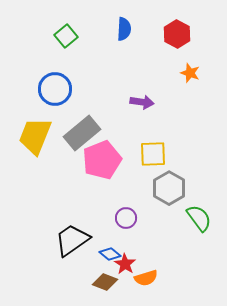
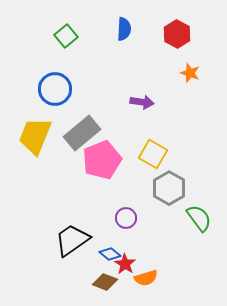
yellow square: rotated 32 degrees clockwise
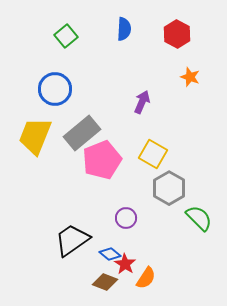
orange star: moved 4 px down
purple arrow: rotated 75 degrees counterclockwise
green semicircle: rotated 8 degrees counterclockwise
orange semicircle: rotated 40 degrees counterclockwise
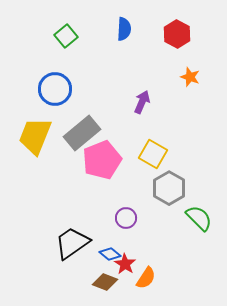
black trapezoid: moved 3 px down
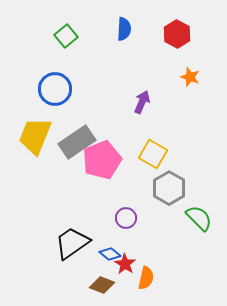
gray rectangle: moved 5 px left, 9 px down; rotated 6 degrees clockwise
orange semicircle: rotated 20 degrees counterclockwise
brown diamond: moved 3 px left, 3 px down
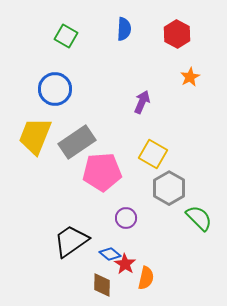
green square: rotated 20 degrees counterclockwise
orange star: rotated 24 degrees clockwise
pink pentagon: moved 12 px down; rotated 18 degrees clockwise
black trapezoid: moved 1 px left, 2 px up
brown diamond: rotated 70 degrees clockwise
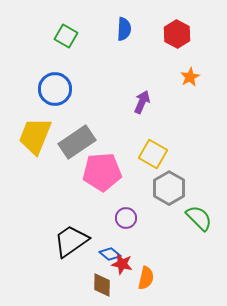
red star: moved 3 px left; rotated 20 degrees counterclockwise
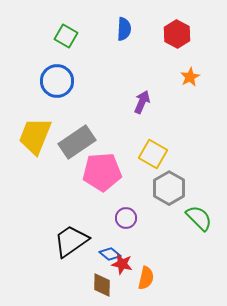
blue circle: moved 2 px right, 8 px up
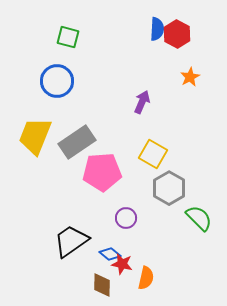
blue semicircle: moved 33 px right
green square: moved 2 px right, 1 px down; rotated 15 degrees counterclockwise
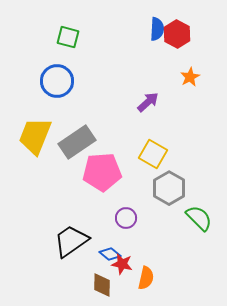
purple arrow: moved 6 px right; rotated 25 degrees clockwise
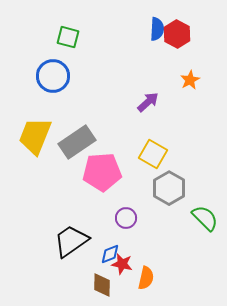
orange star: moved 3 px down
blue circle: moved 4 px left, 5 px up
green semicircle: moved 6 px right
blue diamond: rotated 60 degrees counterclockwise
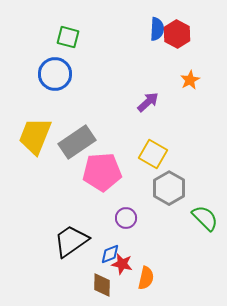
blue circle: moved 2 px right, 2 px up
